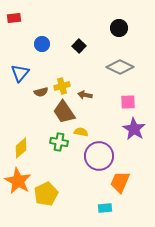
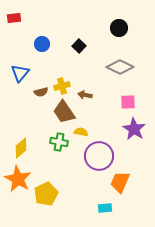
orange star: moved 2 px up
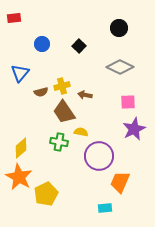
purple star: rotated 15 degrees clockwise
orange star: moved 1 px right, 2 px up
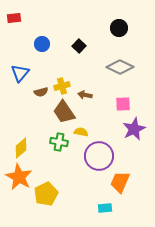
pink square: moved 5 px left, 2 px down
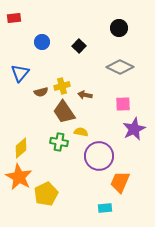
blue circle: moved 2 px up
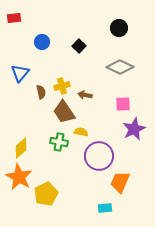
brown semicircle: rotated 88 degrees counterclockwise
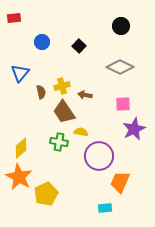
black circle: moved 2 px right, 2 px up
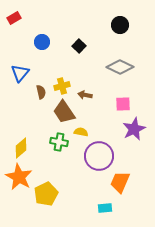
red rectangle: rotated 24 degrees counterclockwise
black circle: moved 1 px left, 1 px up
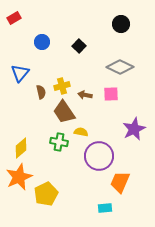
black circle: moved 1 px right, 1 px up
pink square: moved 12 px left, 10 px up
orange star: rotated 20 degrees clockwise
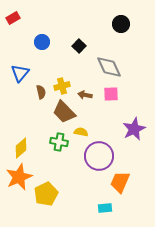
red rectangle: moved 1 px left
gray diamond: moved 11 px left; rotated 40 degrees clockwise
brown trapezoid: rotated 10 degrees counterclockwise
